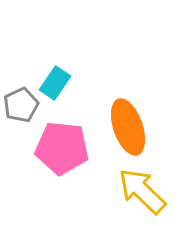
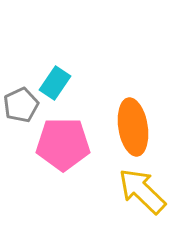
orange ellipse: moved 5 px right; rotated 10 degrees clockwise
pink pentagon: moved 1 px right, 4 px up; rotated 6 degrees counterclockwise
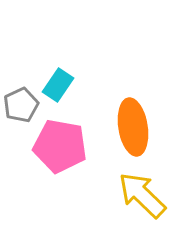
cyan rectangle: moved 3 px right, 2 px down
pink pentagon: moved 3 px left, 2 px down; rotated 10 degrees clockwise
yellow arrow: moved 4 px down
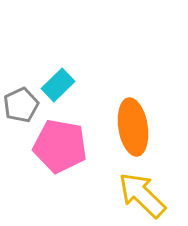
cyan rectangle: rotated 12 degrees clockwise
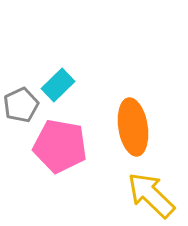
yellow arrow: moved 9 px right
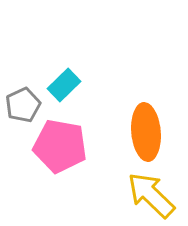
cyan rectangle: moved 6 px right
gray pentagon: moved 2 px right
orange ellipse: moved 13 px right, 5 px down; rotated 4 degrees clockwise
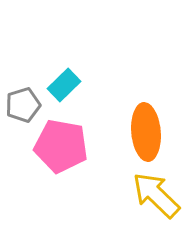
gray pentagon: rotated 8 degrees clockwise
pink pentagon: moved 1 px right
yellow arrow: moved 5 px right
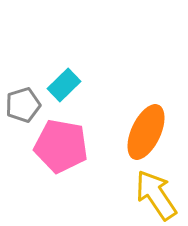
orange ellipse: rotated 30 degrees clockwise
yellow arrow: rotated 12 degrees clockwise
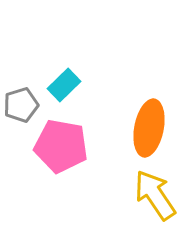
gray pentagon: moved 2 px left
orange ellipse: moved 3 px right, 4 px up; rotated 14 degrees counterclockwise
yellow arrow: moved 1 px left
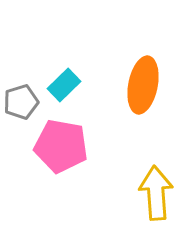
gray pentagon: moved 3 px up
orange ellipse: moved 6 px left, 43 px up
yellow arrow: moved 1 px right, 2 px up; rotated 30 degrees clockwise
